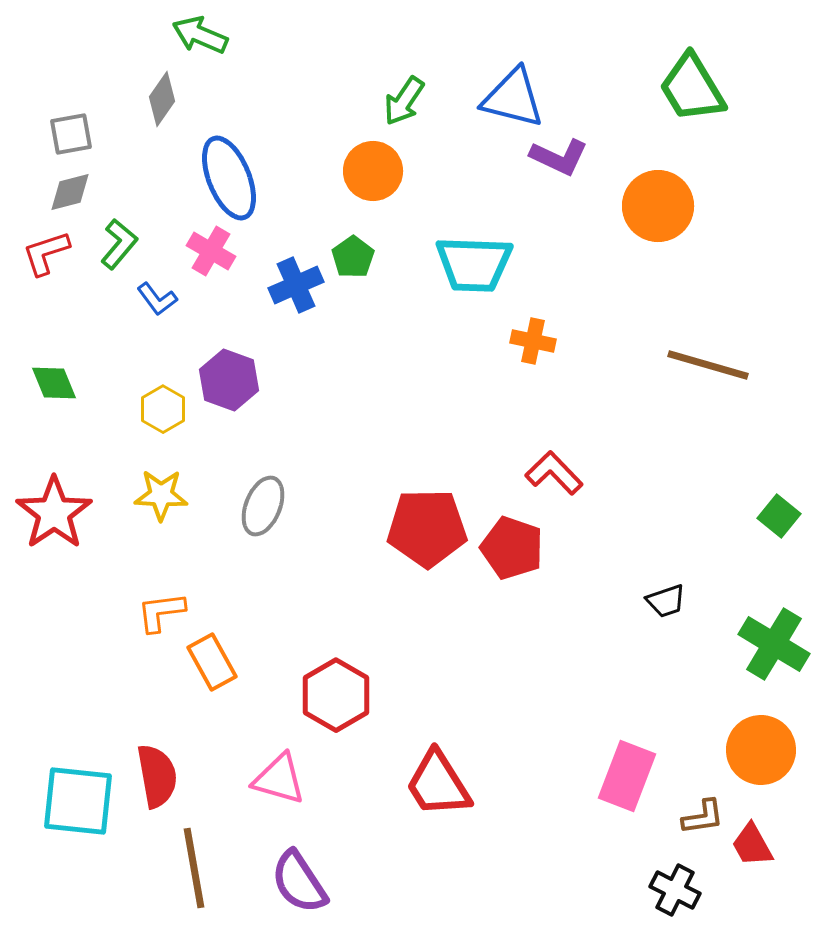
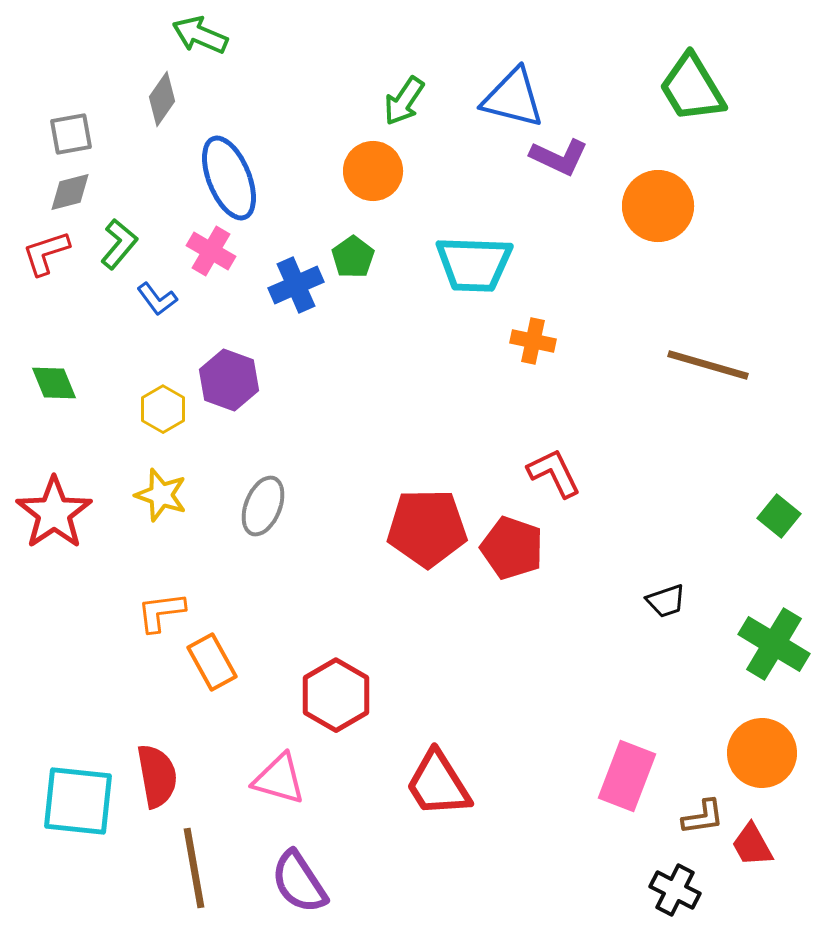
red L-shape at (554, 473): rotated 18 degrees clockwise
yellow star at (161, 495): rotated 16 degrees clockwise
orange circle at (761, 750): moved 1 px right, 3 px down
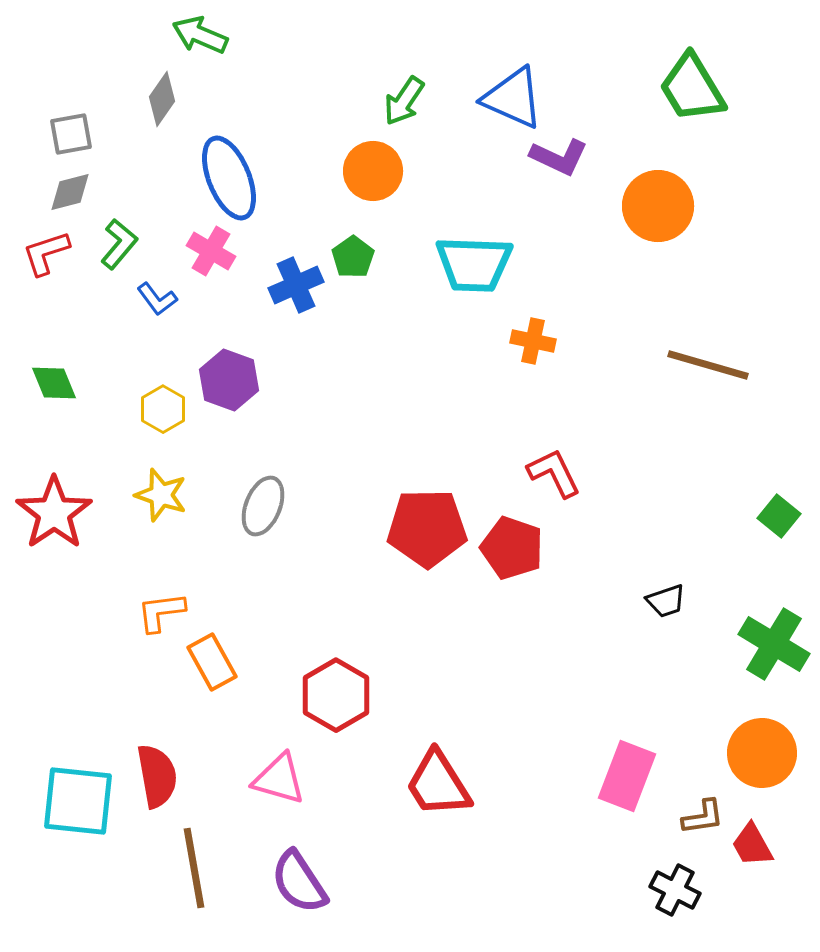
blue triangle at (513, 98): rotated 10 degrees clockwise
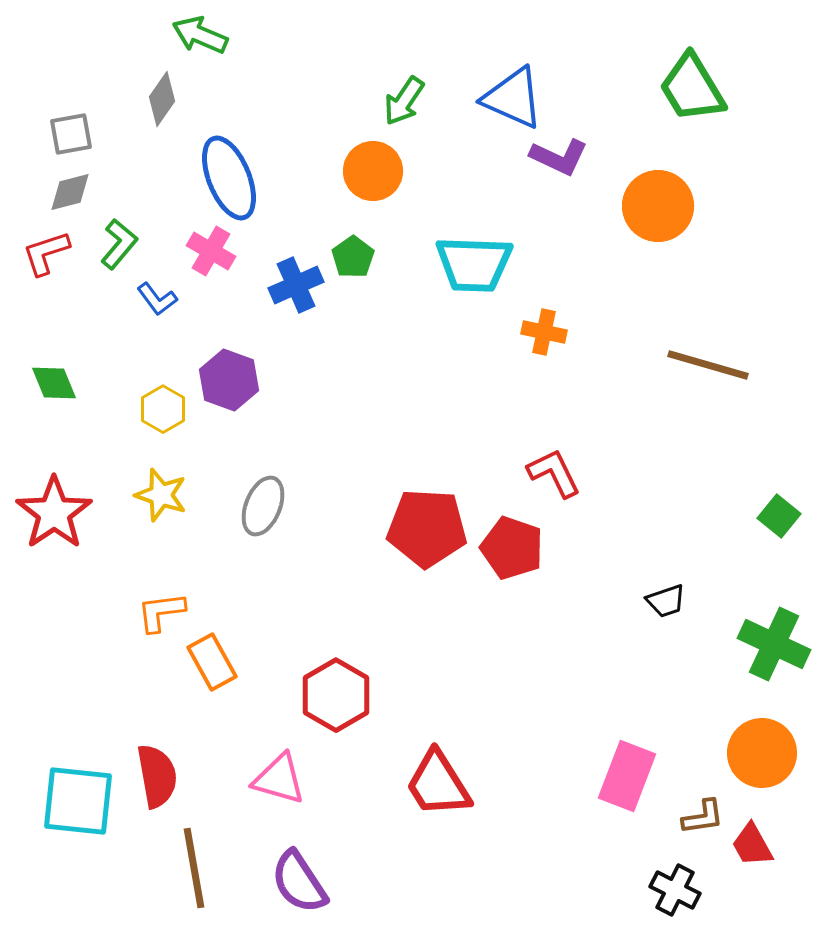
orange cross at (533, 341): moved 11 px right, 9 px up
red pentagon at (427, 528): rotated 4 degrees clockwise
green cross at (774, 644): rotated 6 degrees counterclockwise
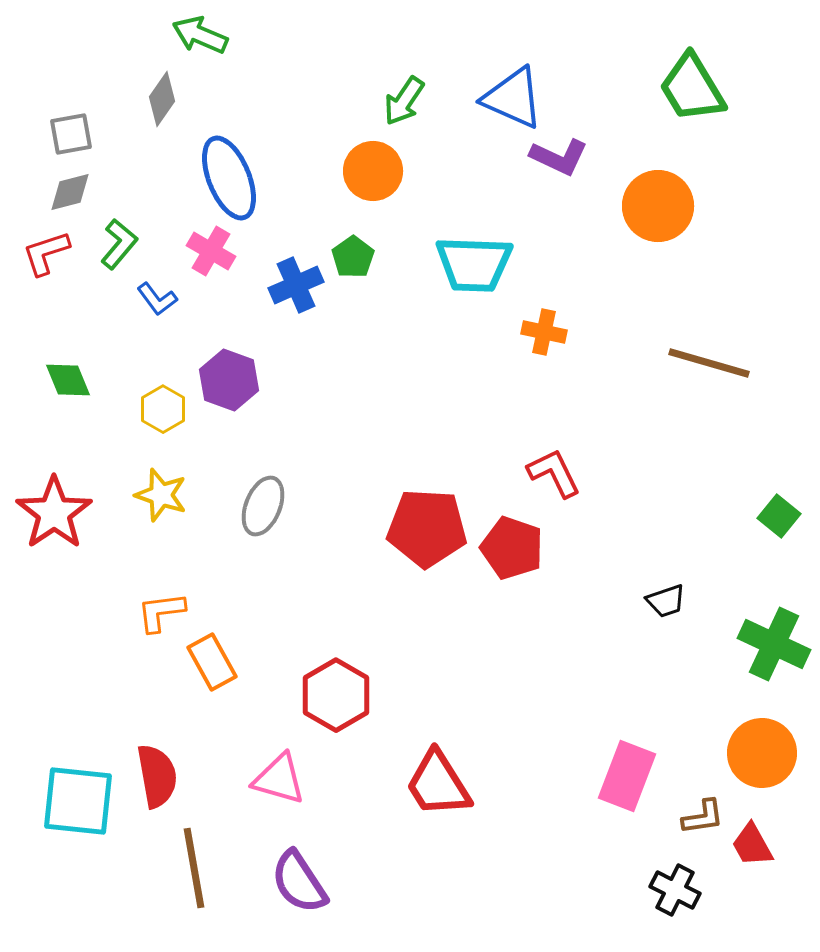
brown line at (708, 365): moved 1 px right, 2 px up
green diamond at (54, 383): moved 14 px right, 3 px up
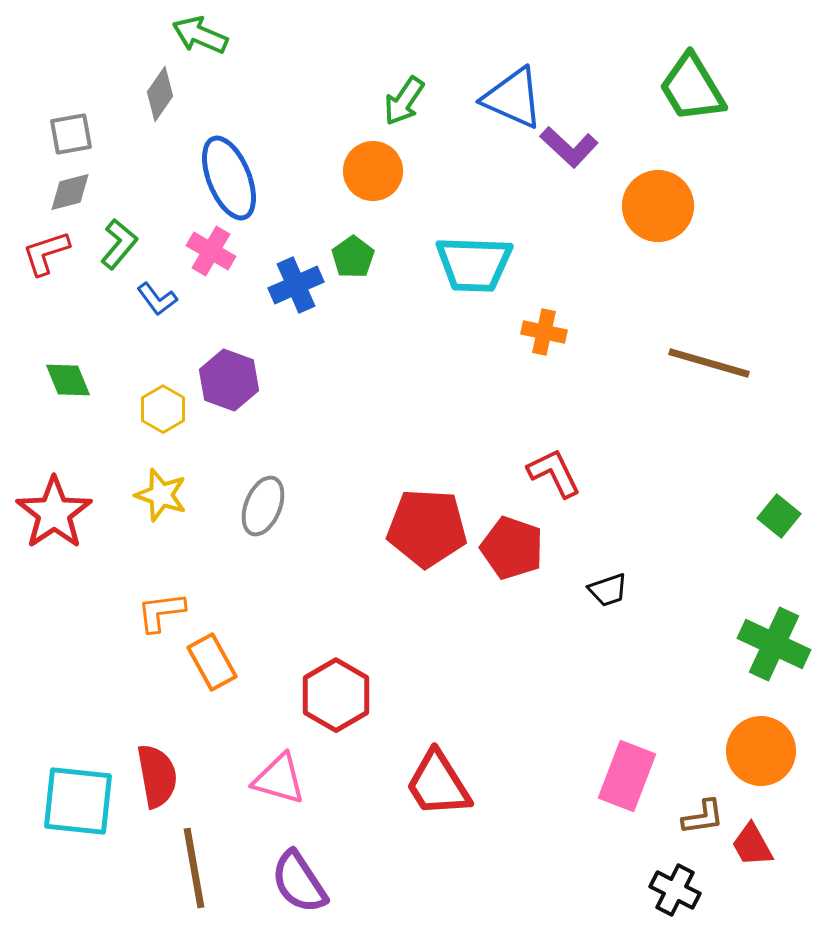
gray diamond at (162, 99): moved 2 px left, 5 px up
purple L-shape at (559, 157): moved 10 px right, 10 px up; rotated 18 degrees clockwise
black trapezoid at (666, 601): moved 58 px left, 11 px up
orange circle at (762, 753): moved 1 px left, 2 px up
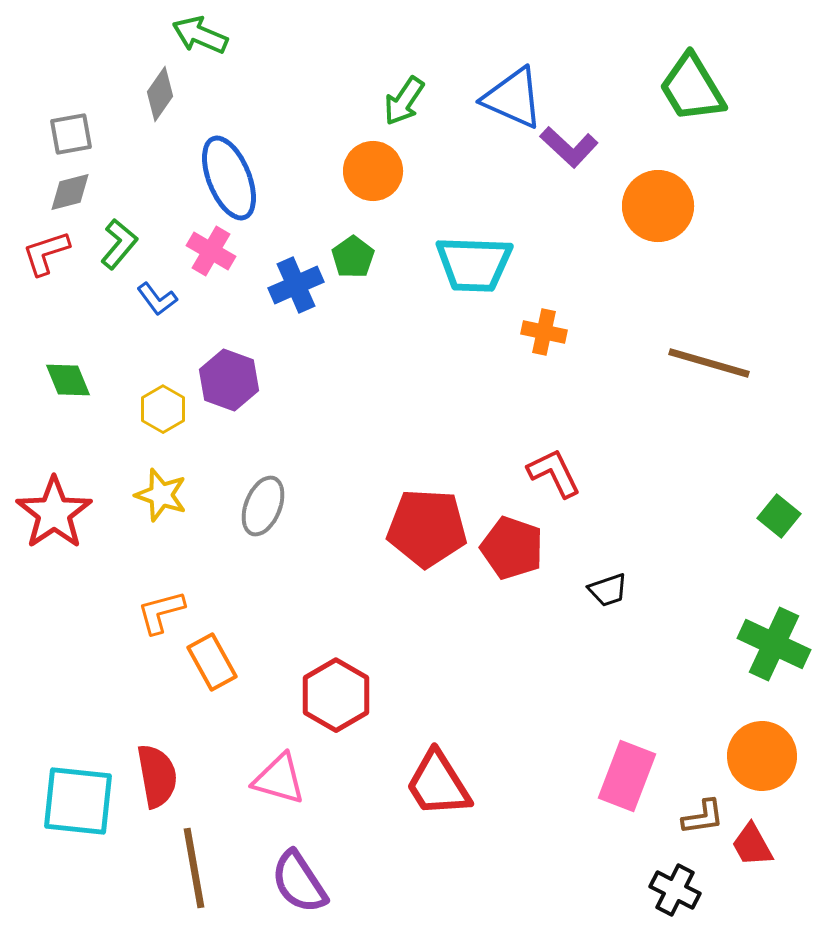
orange L-shape at (161, 612): rotated 8 degrees counterclockwise
orange circle at (761, 751): moved 1 px right, 5 px down
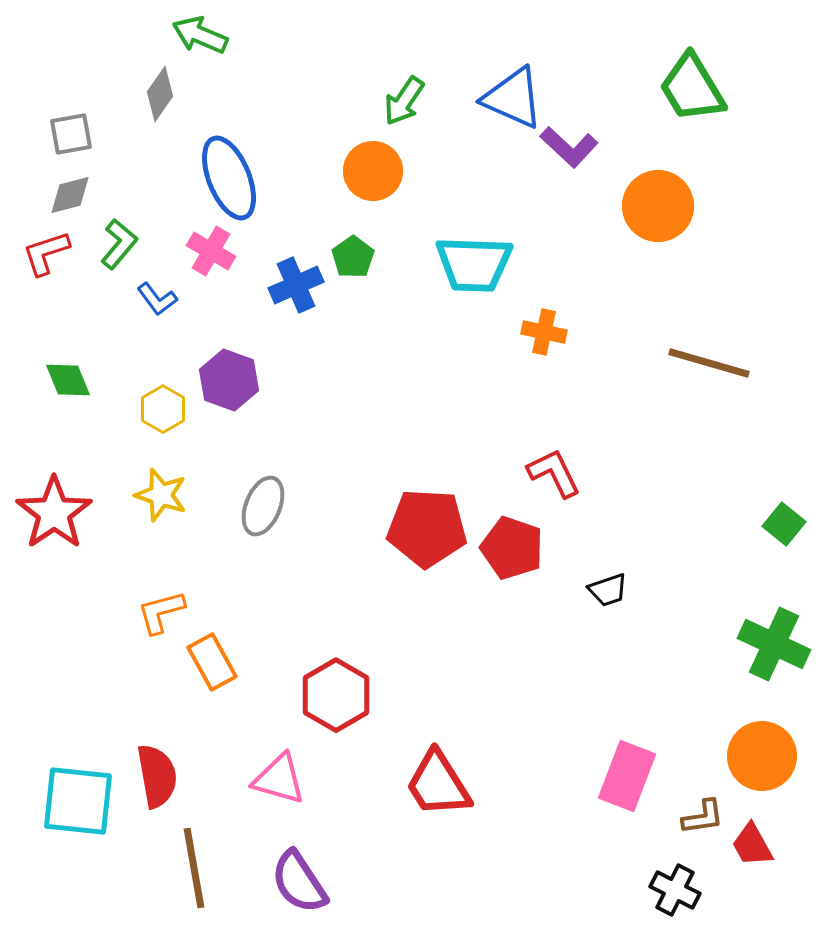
gray diamond at (70, 192): moved 3 px down
green square at (779, 516): moved 5 px right, 8 px down
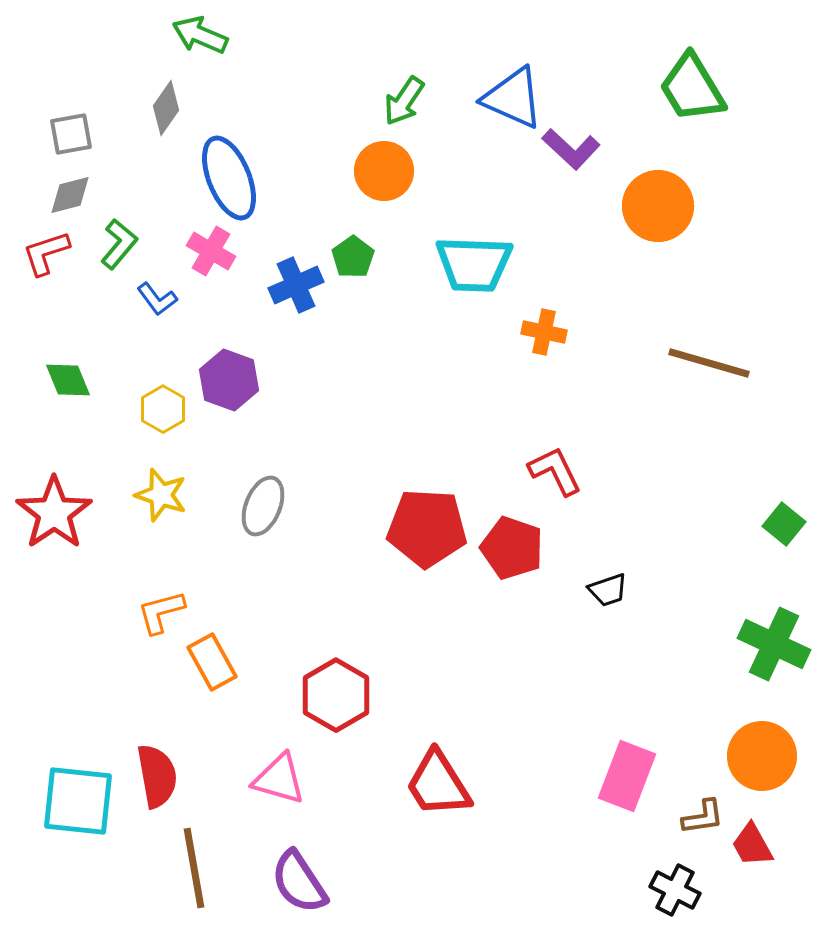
gray diamond at (160, 94): moved 6 px right, 14 px down
purple L-shape at (569, 147): moved 2 px right, 2 px down
orange circle at (373, 171): moved 11 px right
red L-shape at (554, 473): moved 1 px right, 2 px up
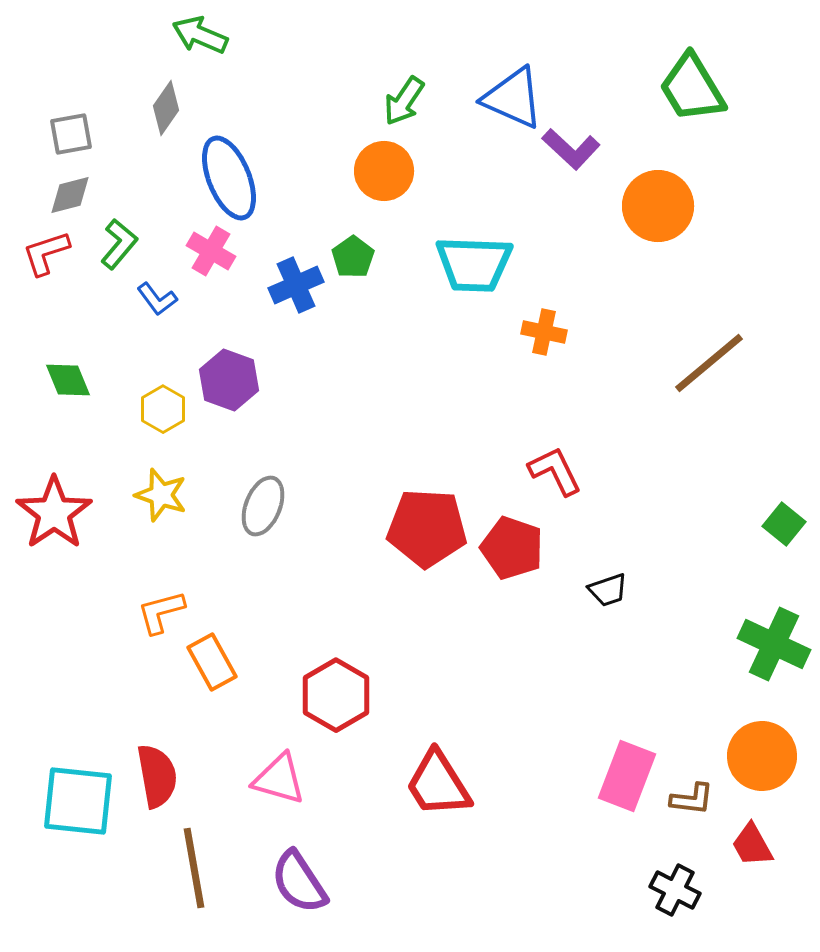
brown line at (709, 363): rotated 56 degrees counterclockwise
brown L-shape at (703, 817): moved 11 px left, 18 px up; rotated 15 degrees clockwise
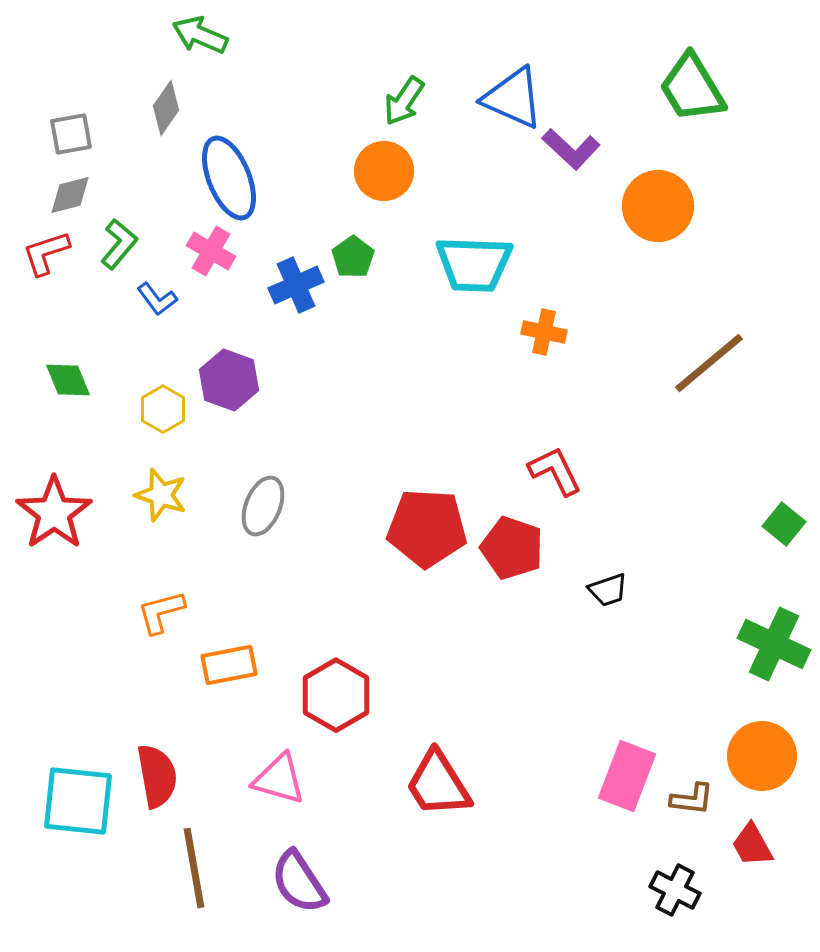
orange rectangle at (212, 662): moved 17 px right, 3 px down; rotated 72 degrees counterclockwise
